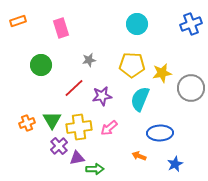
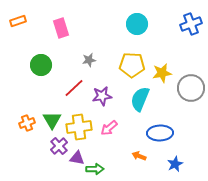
purple triangle: rotated 21 degrees clockwise
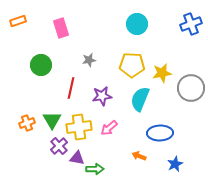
red line: moved 3 px left; rotated 35 degrees counterclockwise
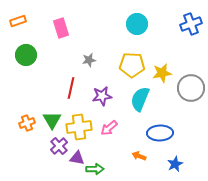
green circle: moved 15 px left, 10 px up
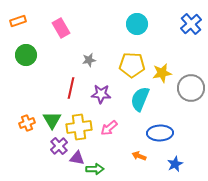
blue cross: rotated 20 degrees counterclockwise
pink rectangle: rotated 12 degrees counterclockwise
purple star: moved 1 px left, 2 px up; rotated 12 degrees clockwise
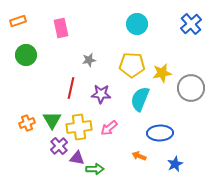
pink rectangle: rotated 18 degrees clockwise
